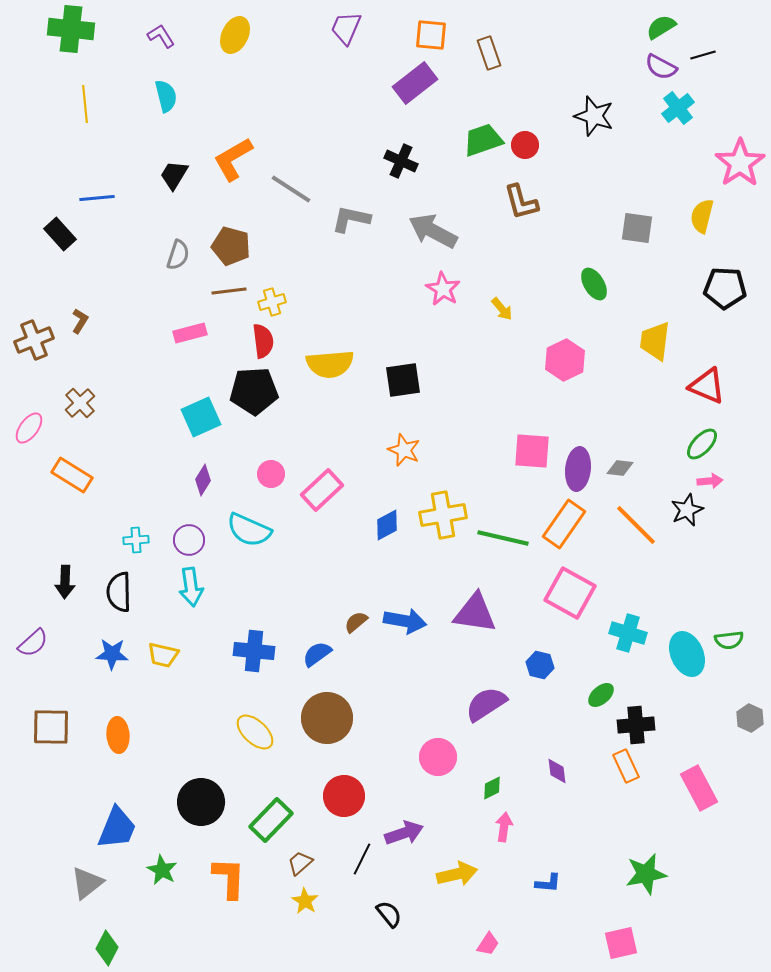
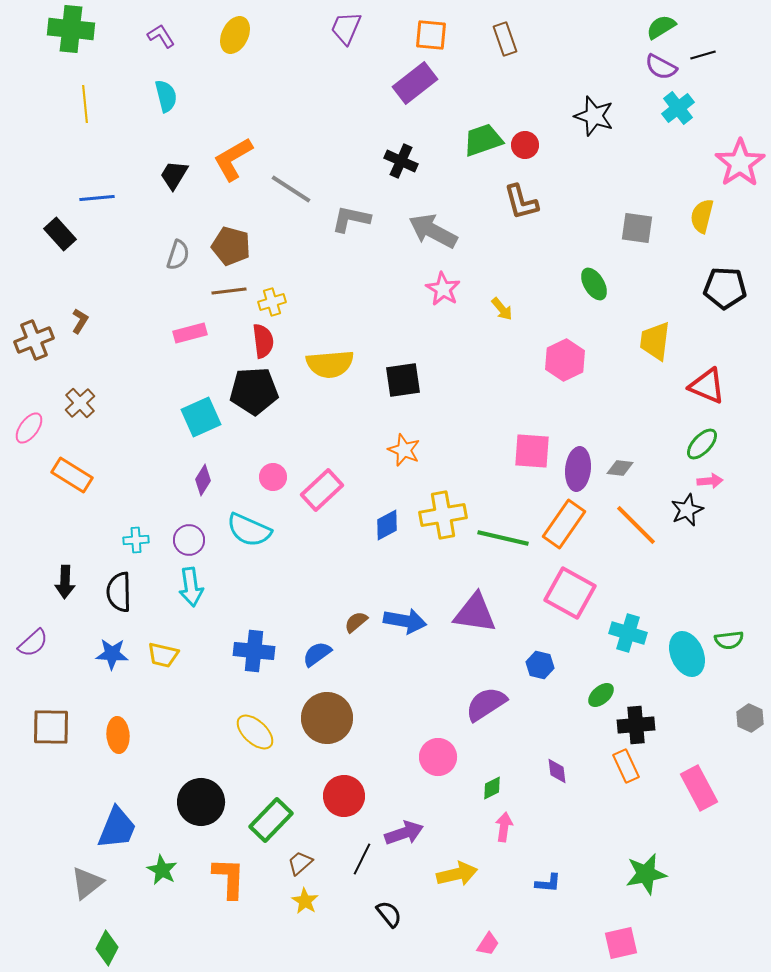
brown rectangle at (489, 53): moved 16 px right, 14 px up
pink circle at (271, 474): moved 2 px right, 3 px down
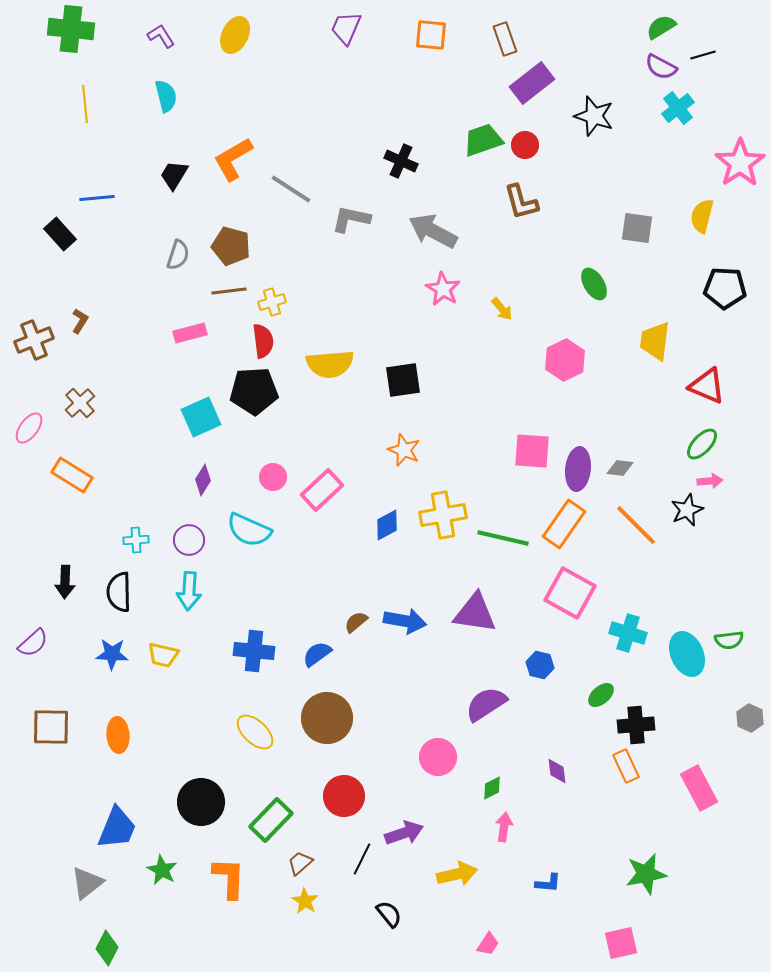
purple rectangle at (415, 83): moved 117 px right
cyan arrow at (191, 587): moved 2 px left, 4 px down; rotated 12 degrees clockwise
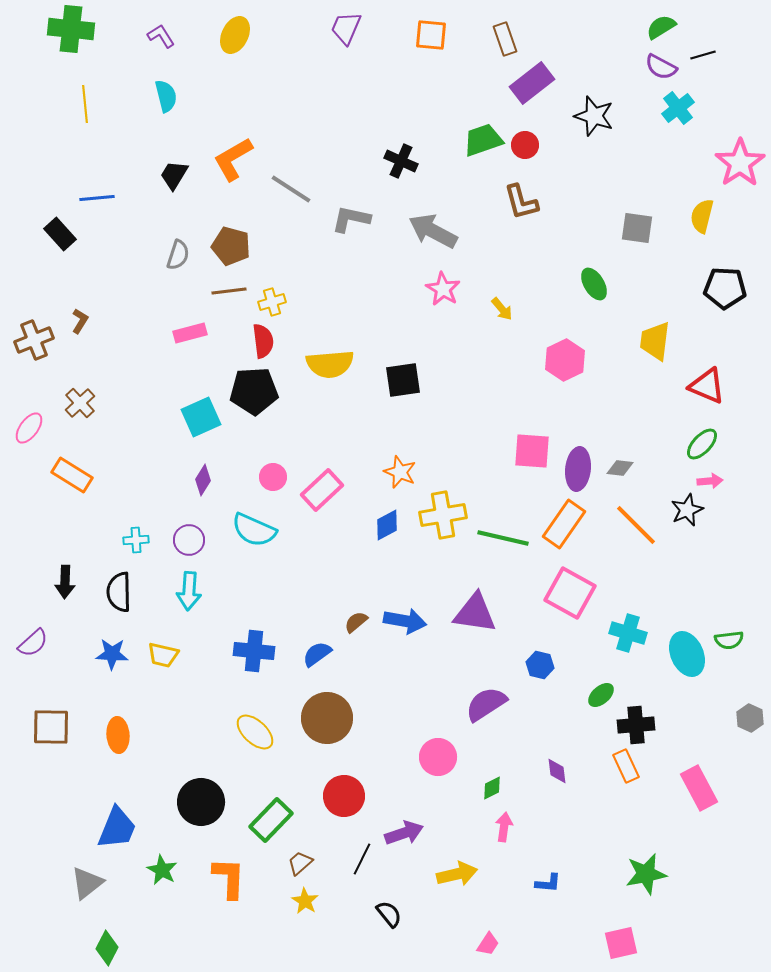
orange star at (404, 450): moved 4 px left, 22 px down
cyan semicircle at (249, 530): moved 5 px right
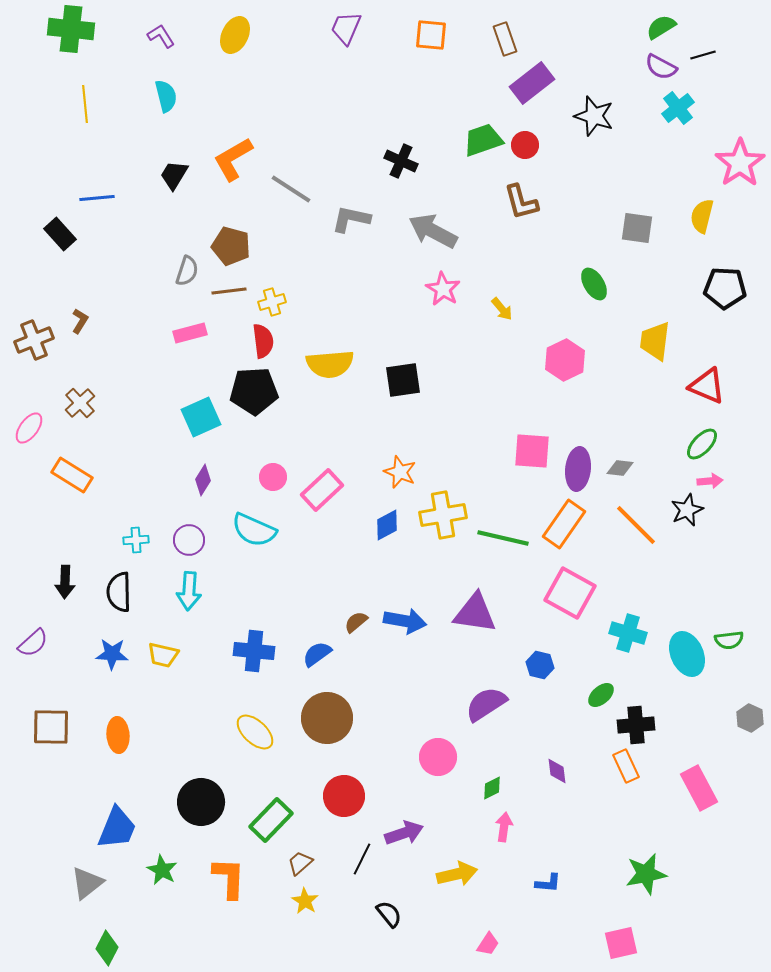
gray semicircle at (178, 255): moved 9 px right, 16 px down
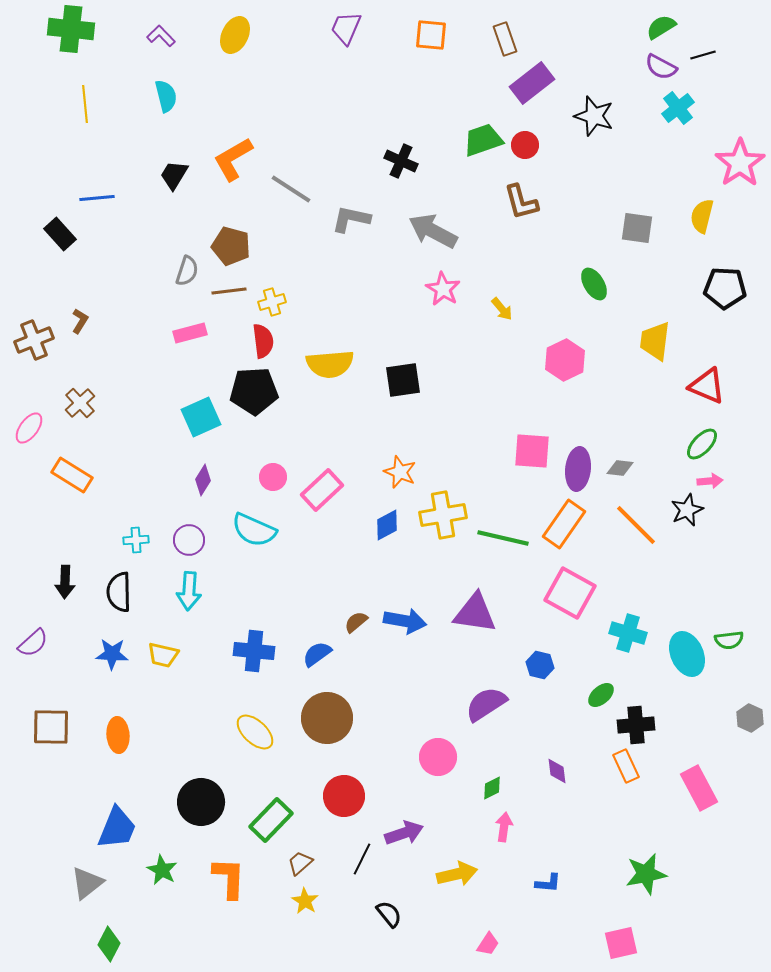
purple L-shape at (161, 36): rotated 12 degrees counterclockwise
green diamond at (107, 948): moved 2 px right, 4 px up
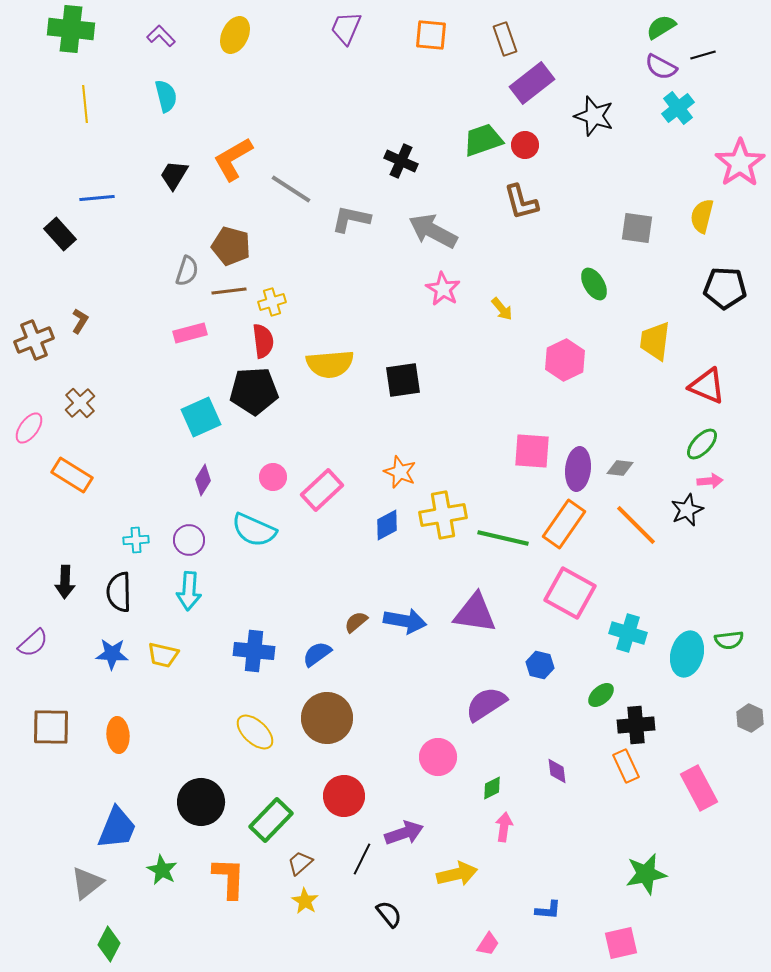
cyan ellipse at (687, 654): rotated 39 degrees clockwise
blue L-shape at (548, 883): moved 27 px down
